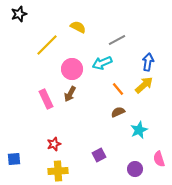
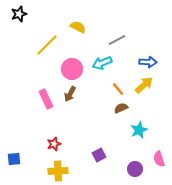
blue arrow: rotated 84 degrees clockwise
brown semicircle: moved 3 px right, 4 px up
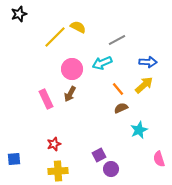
yellow line: moved 8 px right, 8 px up
purple circle: moved 24 px left
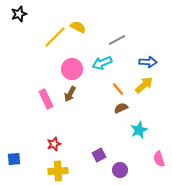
purple circle: moved 9 px right, 1 px down
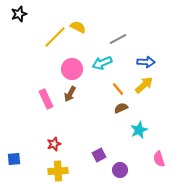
gray line: moved 1 px right, 1 px up
blue arrow: moved 2 px left
